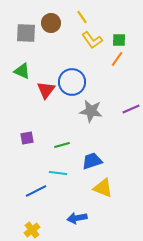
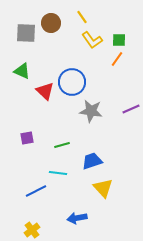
red triangle: moved 1 px left, 1 px down; rotated 24 degrees counterclockwise
yellow triangle: rotated 25 degrees clockwise
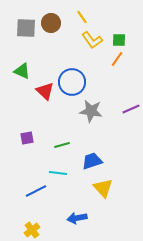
gray square: moved 5 px up
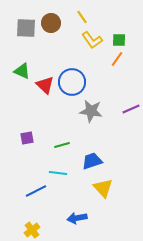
red triangle: moved 6 px up
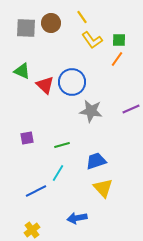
blue trapezoid: moved 4 px right
cyan line: rotated 66 degrees counterclockwise
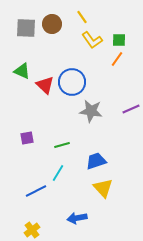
brown circle: moved 1 px right, 1 px down
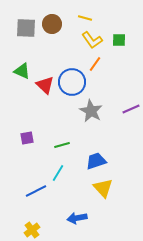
yellow line: moved 3 px right, 1 px down; rotated 40 degrees counterclockwise
orange line: moved 22 px left, 5 px down
gray star: rotated 20 degrees clockwise
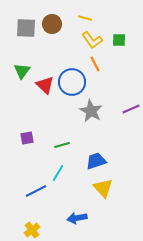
orange line: rotated 63 degrees counterclockwise
green triangle: rotated 42 degrees clockwise
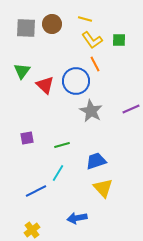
yellow line: moved 1 px down
blue circle: moved 4 px right, 1 px up
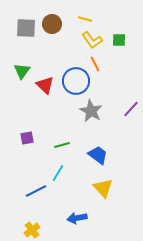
purple line: rotated 24 degrees counterclockwise
blue trapezoid: moved 2 px right, 6 px up; rotated 55 degrees clockwise
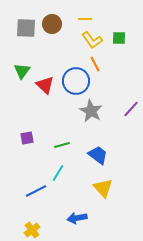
yellow line: rotated 16 degrees counterclockwise
green square: moved 2 px up
